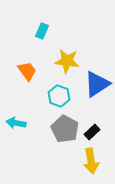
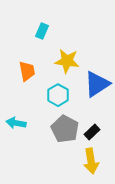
orange trapezoid: rotated 25 degrees clockwise
cyan hexagon: moved 1 px left, 1 px up; rotated 10 degrees clockwise
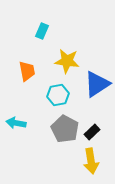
cyan hexagon: rotated 20 degrees clockwise
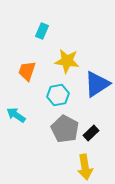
orange trapezoid: rotated 150 degrees counterclockwise
cyan arrow: moved 8 px up; rotated 24 degrees clockwise
black rectangle: moved 1 px left, 1 px down
yellow arrow: moved 6 px left, 6 px down
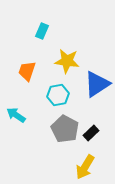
yellow arrow: rotated 40 degrees clockwise
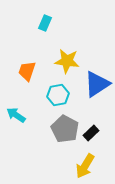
cyan rectangle: moved 3 px right, 8 px up
yellow arrow: moved 1 px up
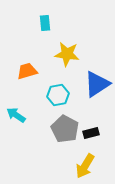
cyan rectangle: rotated 28 degrees counterclockwise
yellow star: moved 7 px up
orange trapezoid: rotated 55 degrees clockwise
black rectangle: rotated 28 degrees clockwise
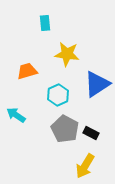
cyan hexagon: rotated 15 degrees counterclockwise
black rectangle: rotated 42 degrees clockwise
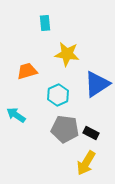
gray pentagon: rotated 20 degrees counterclockwise
yellow arrow: moved 1 px right, 3 px up
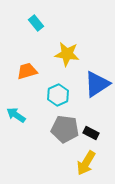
cyan rectangle: moved 9 px left; rotated 35 degrees counterclockwise
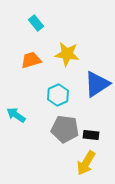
orange trapezoid: moved 4 px right, 11 px up
black rectangle: moved 2 px down; rotated 21 degrees counterclockwise
